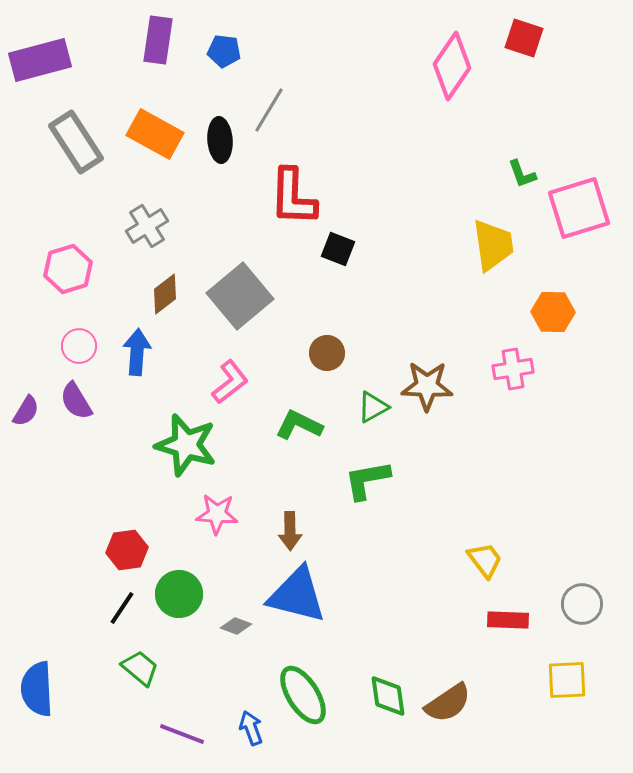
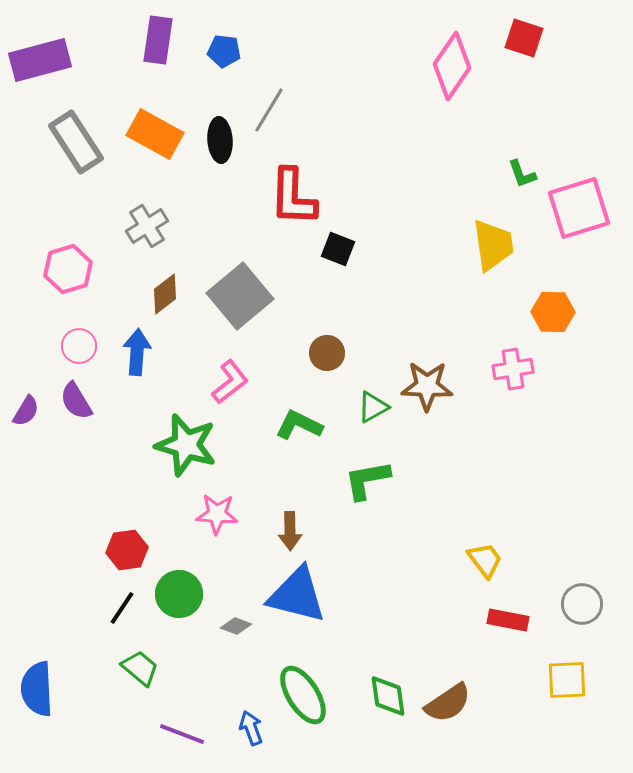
red rectangle at (508, 620): rotated 9 degrees clockwise
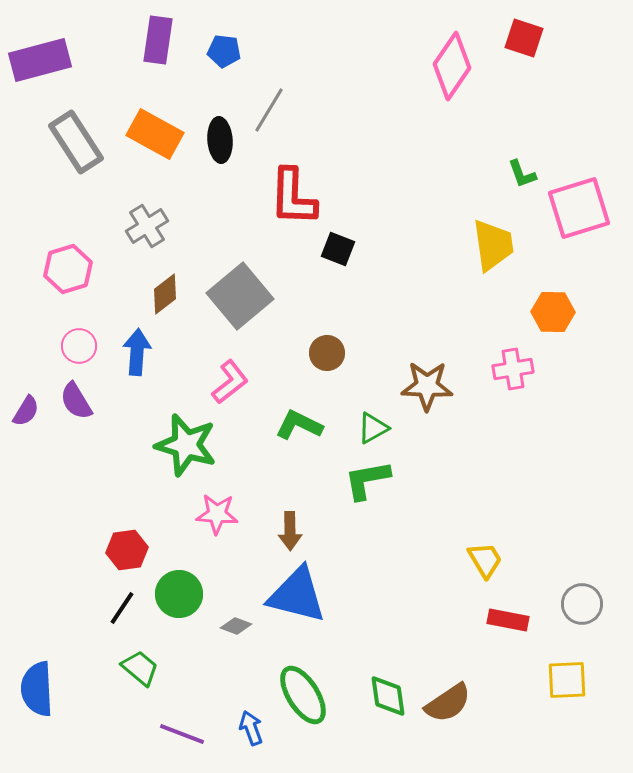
green triangle at (373, 407): moved 21 px down
yellow trapezoid at (485, 560): rotated 6 degrees clockwise
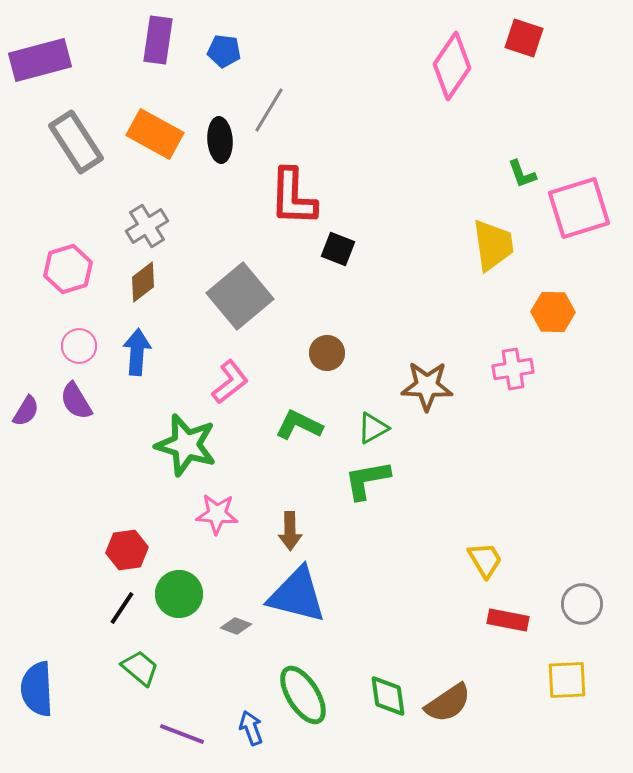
brown diamond at (165, 294): moved 22 px left, 12 px up
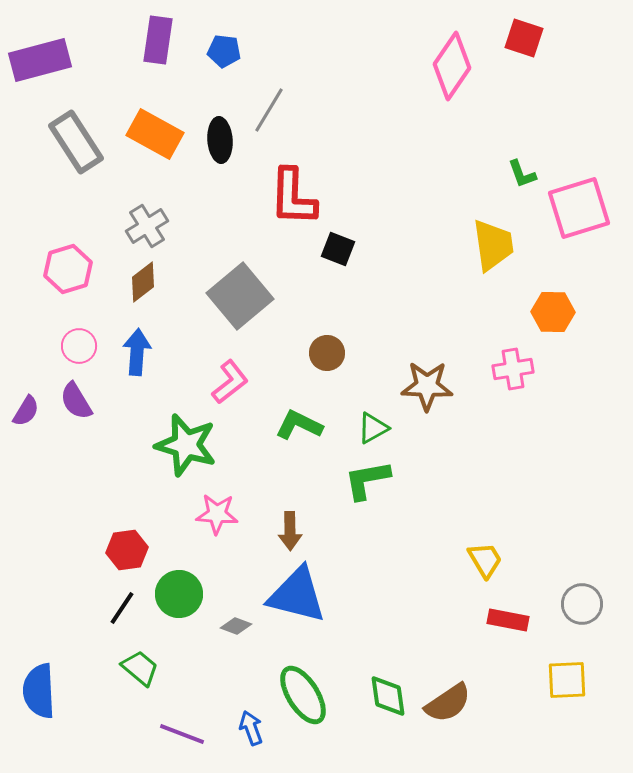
blue semicircle at (37, 689): moved 2 px right, 2 px down
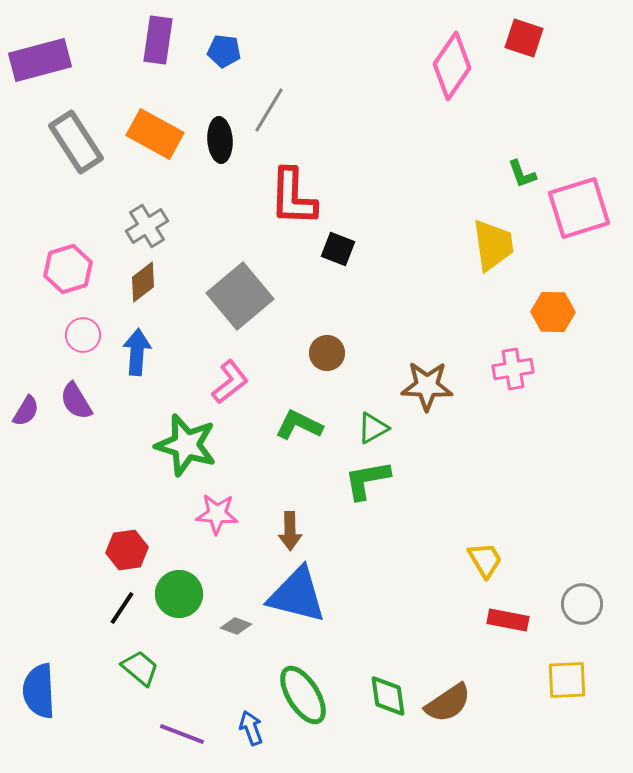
pink circle at (79, 346): moved 4 px right, 11 px up
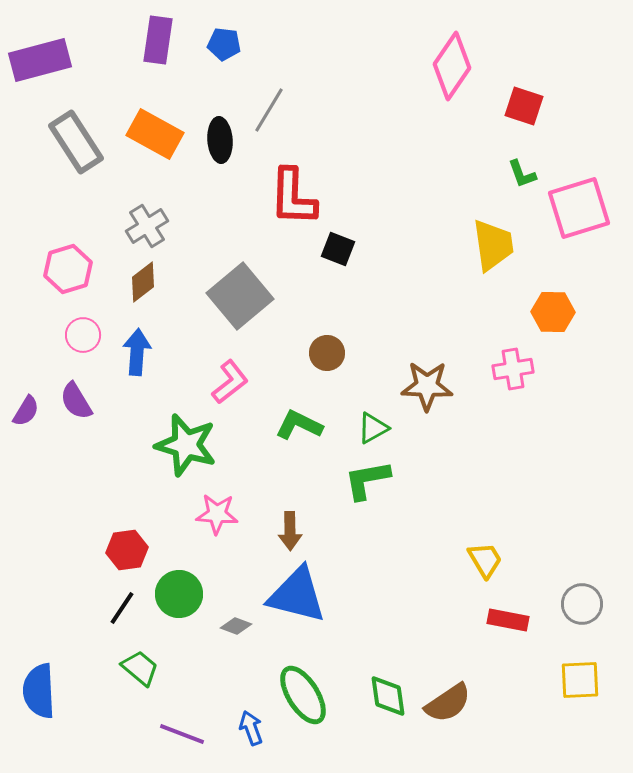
red square at (524, 38): moved 68 px down
blue pentagon at (224, 51): moved 7 px up
yellow square at (567, 680): moved 13 px right
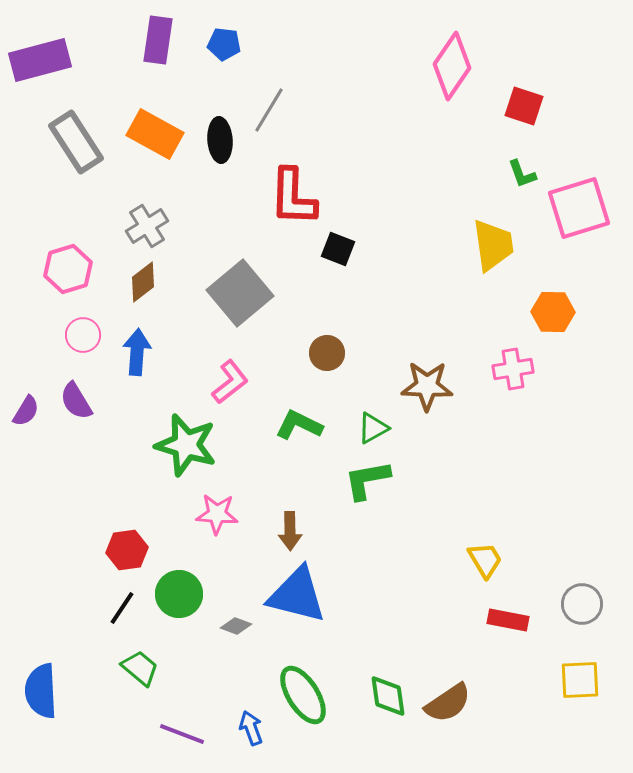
gray square at (240, 296): moved 3 px up
blue semicircle at (39, 691): moved 2 px right
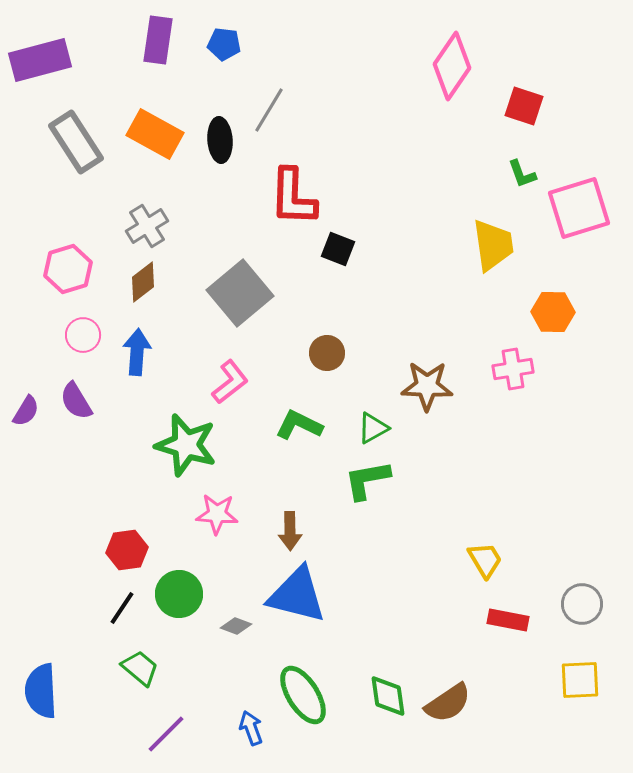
purple line at (182, 734): moved 16 px left; rotated 66 degrees counterclockwise
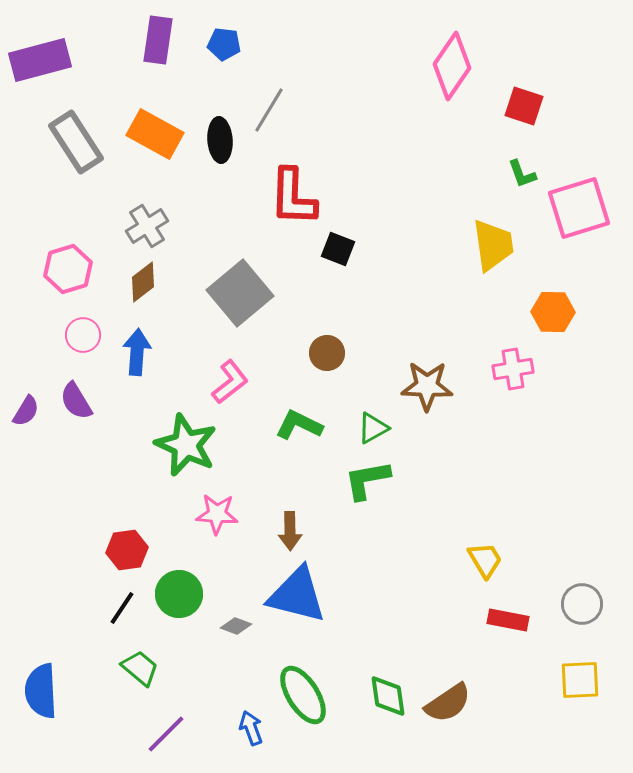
green star at (186, 445): rotated 8 degrees clockwise
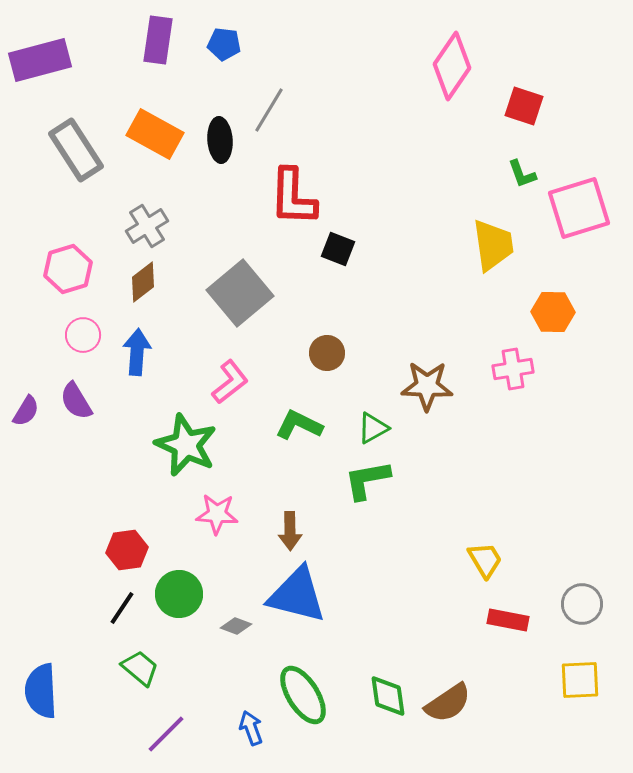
gray rectangle at (76, 142): moved 8 px down
